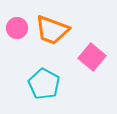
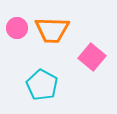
orange trapezoid: rotated 18 degrees counterclockwise
cyan pentagon: moved 2 px left, 1 px down
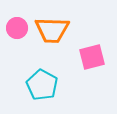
pink square: rotated 36 degrees clockwise
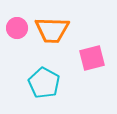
pink square: moved 1 px down
cyan pentagon: moved 2 px right, 2 px up
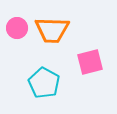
pink square: moved 2 px left, 4 px down
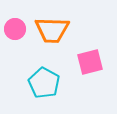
pink circle: moved 2 px left, 1 px down
